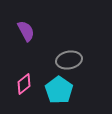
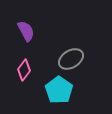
gray ellipse: moved 2 px right, 1 px up; rotated 20 degrees counterclockwise
pink diamond: moved 14 px up; rotated 15 degrees counterclockwise
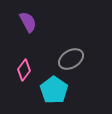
purple semicircle: moved 2 px right, 9 px up
cyan pentagon: moved 5 px left
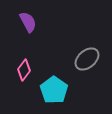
gray ellipse: moved 16 px right; rotated 10 degrees counterclockwise
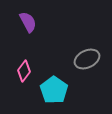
gray ellipse: rotated 15 degrees clockwise
pink diamond: moved 1 px down
